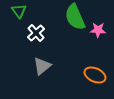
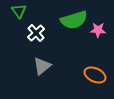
green semicircle: moved 1 px left, 3 px down; rotated 84 degrees counterclockwise
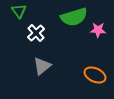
green semicircle: moved 3 px up
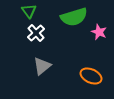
green triangle: moved 10 px right
pink star: moved 1 px right, 2 px down; rotated 21 degrees clockwise
orange ellipse: moved 4 px left, 1 px down
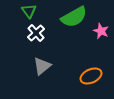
green semicircle: rotated 12 degrees counterclockwise
pink star: moved 2 px right, 1 px up
orange ellipse: rotated 50 degrees counterclockwise
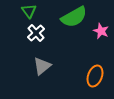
orange ellipse: moved 4 px right; rotated 45 degrees counterclockwise
